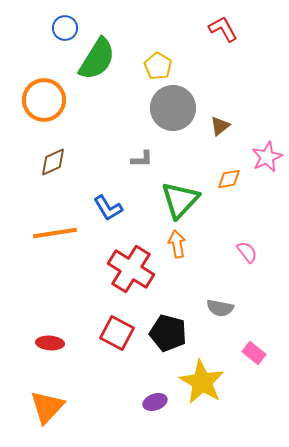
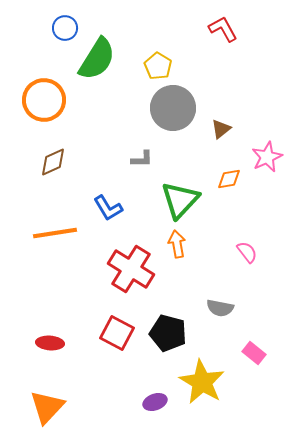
brown triangle: moved 1 px right, 3 px down
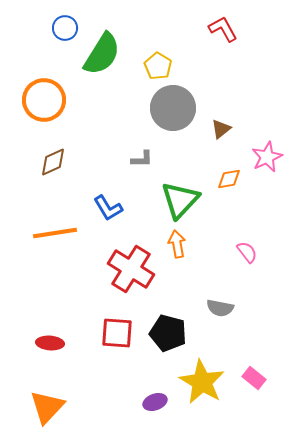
green semicircle: moved 5 px right, 5 px up
red square: rotated 24 degrees counterclockwise
pink rectangle: moved 25 px down
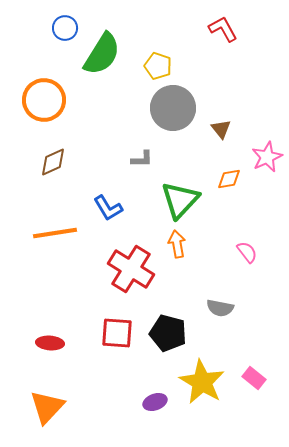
yellow pentagon: rotated 12 degrees counterclockwise
brown triangle: rotated 30 degrees counterclockwise
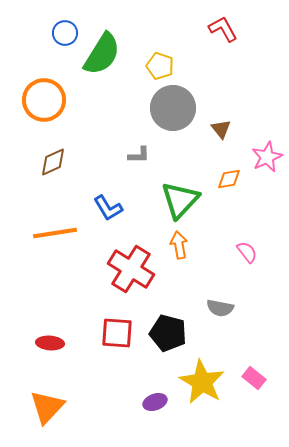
blue circle: moved 5 px down
yellow pentagon: moved 2 px right
gray L-shape: moved 3 px left, 4 px up
orange arrow: moved 2 px right, 1 px down
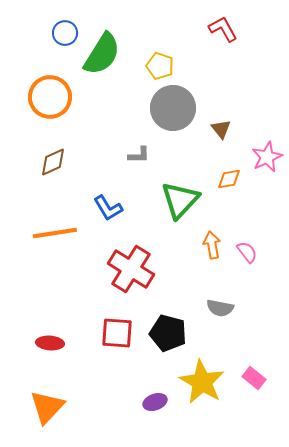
orange circle: moved 6 px right, 3 px up
orange arrow: moved 33 px right
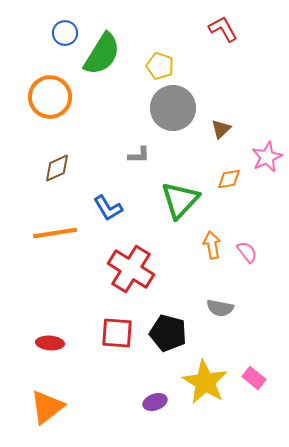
brown triangle: rotated 25 degrees clockwise
brown diamond: moved 4 px right, 6 px down
yellow star: moved 3 px right
orange triangle: rotated 9 degrees clockwise
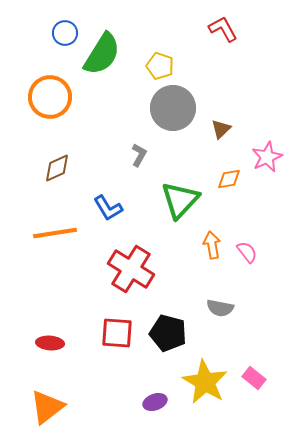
gray L-shape: rotated 60 degrees counterclockwise
